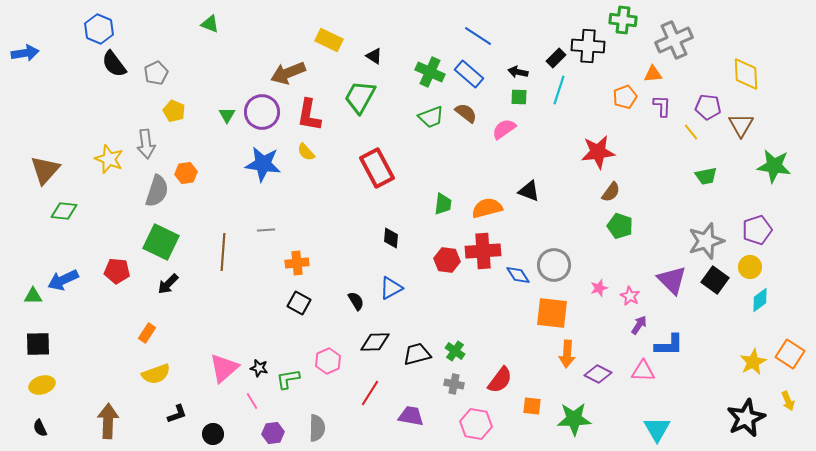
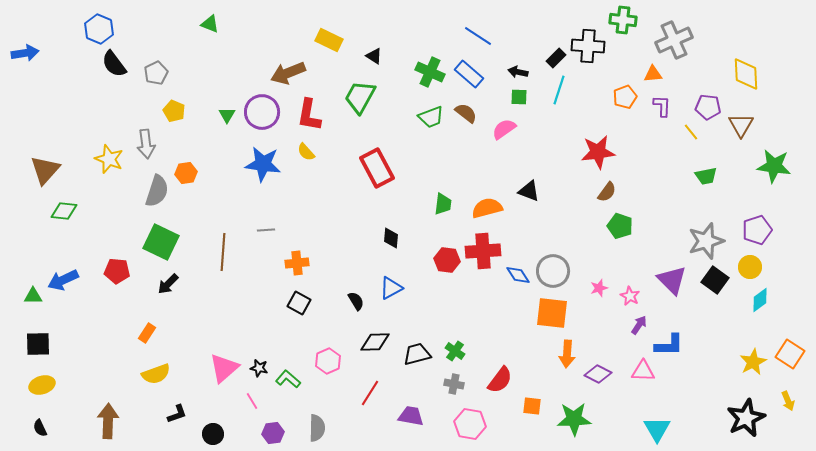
brown semicircle at (611, 192): moved 4 px left
gray circle at (554, 265): moved 1 px left, 6 px down
green L-shape at (288, 379): rotated 50 degrees clockwise
pink hexagon at (476, 424): moved 6 px left
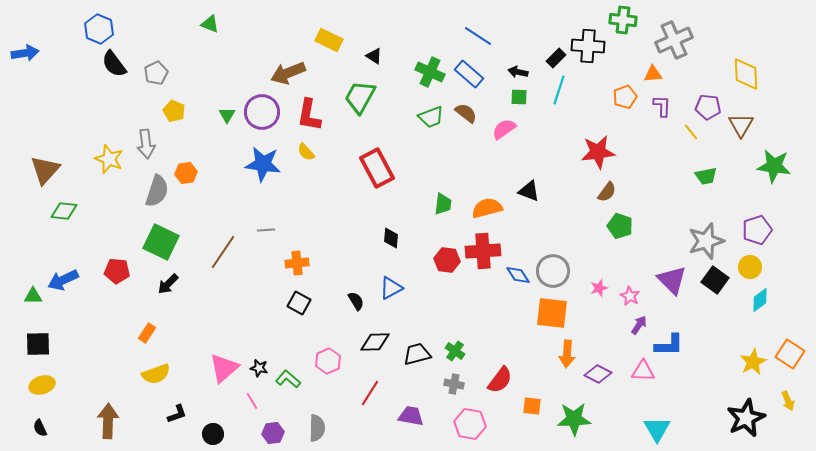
brown line at (223, 252): rotated 30 degrees clockwise
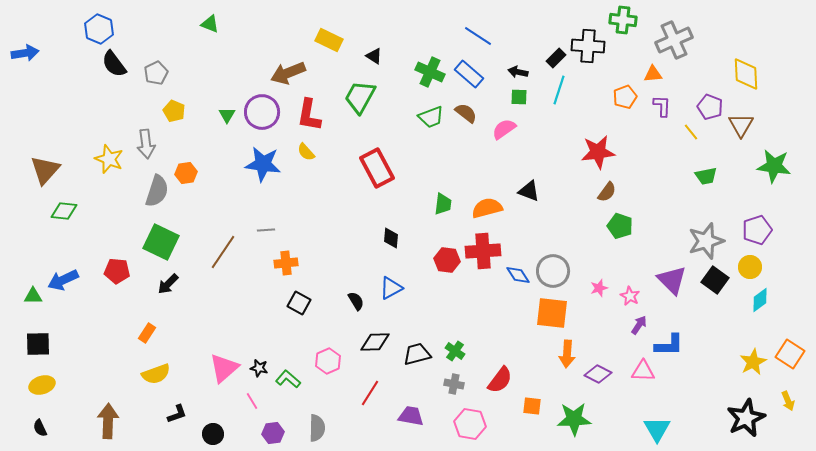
purple pentagon at (708, 107): moved 2 px right; rotated 15 degrees clockwise
orange cross at (297, 263): moved 11 px left
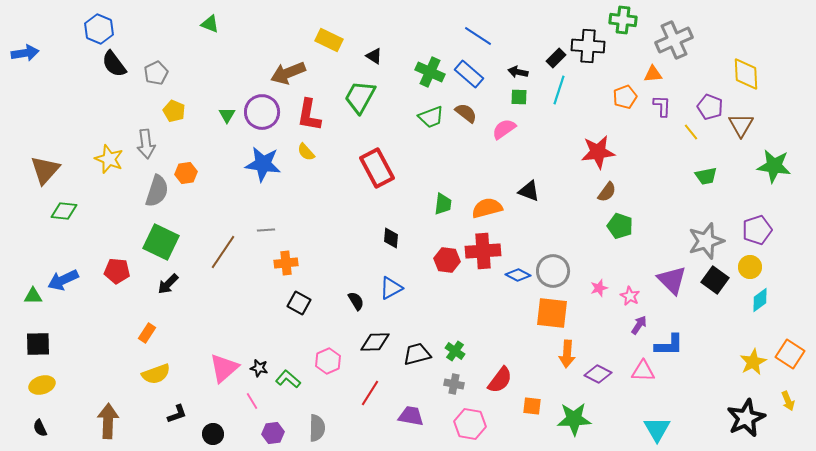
blue diamond at (518, 275): rotated 30 degrees counterclockwise
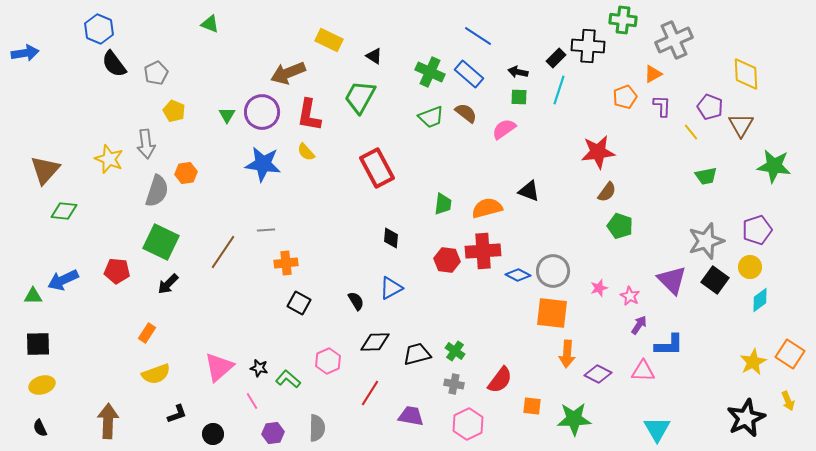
orange triangle at (653, 74): rotated 24 degrees counterclockwise
pink triangle at (224, 368): moved 5 px left, 1 px up
pink hexagon at (470, 424): moved 2 px left; rotated 24 degrees clockwise
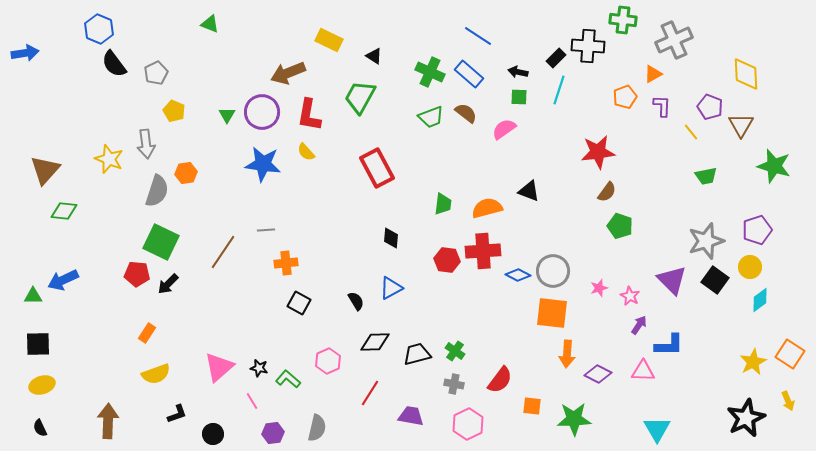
green star at (774, 166): rotated 8 degrees clockwise
red pentagon at (117, 271): moved 20 px right, 3 px down
gray semicircle at (317, 428): rotated 12 degrees clockwise
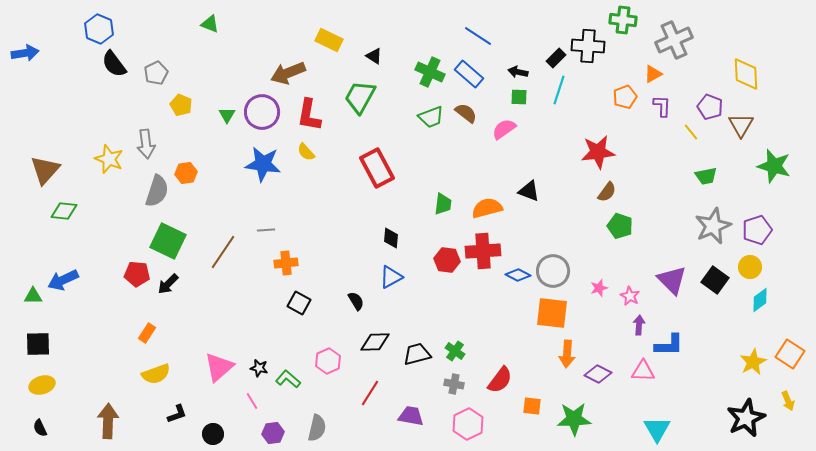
yellow pentagon at (174, 111): moved 7 px right, 6 px up
gray star at (706, 241): moved 7 px right, 15 px up; rotated 6 degrees counterclockwise
green square at (161, 242): moved 7 px right, 1 px up
blue triangle at (391, 288): moved 11 px up
purple arrow at (639, 325): rotated 30 degrees counterclockwise
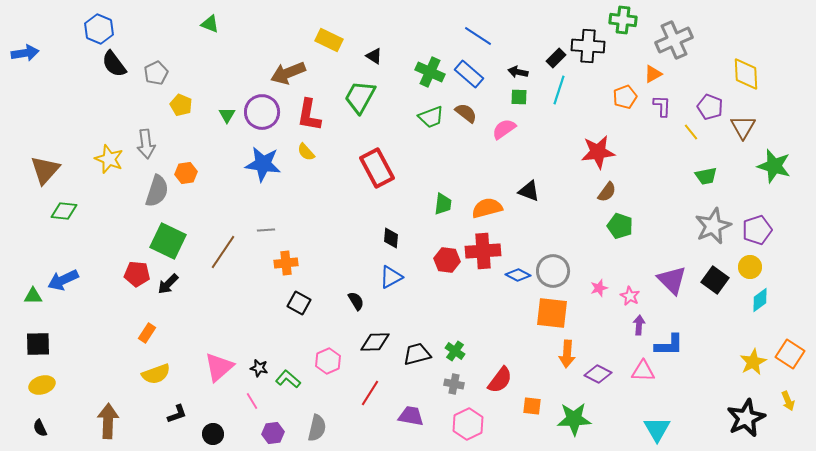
brown triangle at (741, 125): moved 2 px right, 2 px down
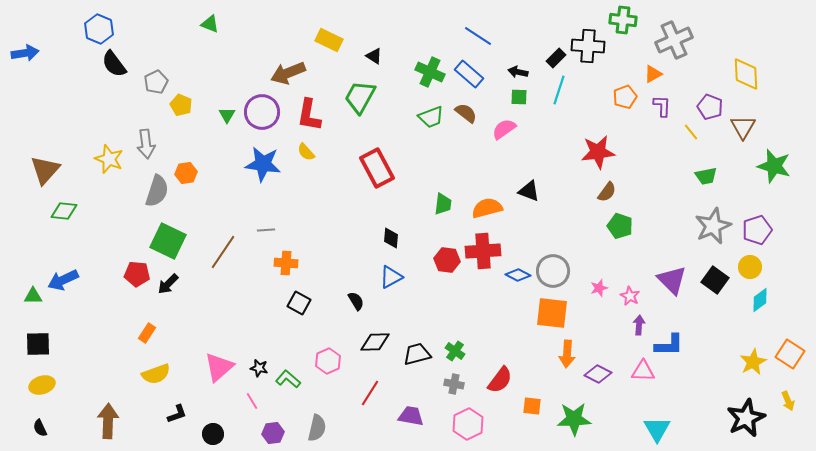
gray pentagon at (156, 73): moved 9 px down
orange cross at (286, 263): rotated 10 degrees clockwise
